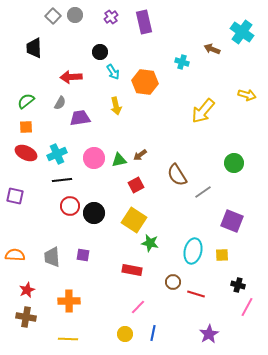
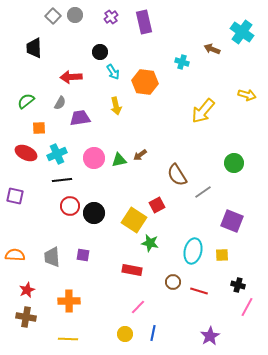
orange square at (26, 127): moved 13 px right, 1 px down
red square at (136, 185): moved 21 px right, 20 px down
red line at (196, 294): moved 3 px right, 3 px up
purple star at (209, 334): moved 1 px right, 2 px down
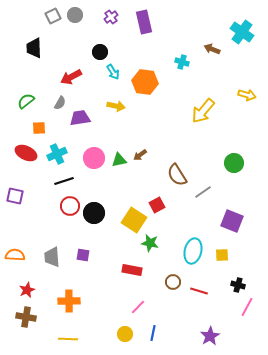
gray square at (53, 16): rotated 21 degrees clockwise
red arrow at (71, 77): rotated 25 degrees counterclockwise
yellow arrow at (116, 106): rotated 66 degrees counterclockwise
black line at (62, 180): moved 2 px right, 1 px down; rotated 12 degrees counterclockwise
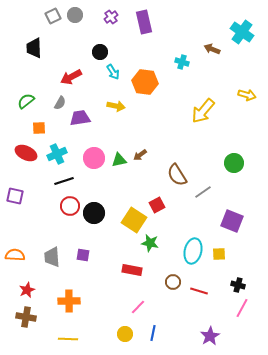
yellow square at (222, 255): moved 3 px left, 1 px up
pink line at (247, 307): moved 5 px left, 1 px down
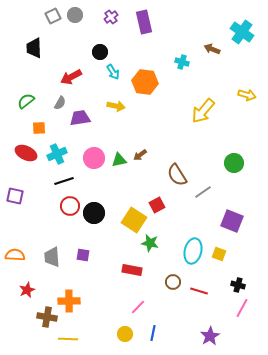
yellow square at (219, 254): rotated 24 degrees clockwise
brown cross at (26, 317): moved 21 px right
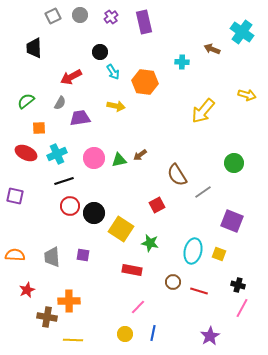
gray circle at (75, 15): moved 5 px right
cyan cross at (182, 62): rotated 16 degrees counterclockwise
yellow square at (134, 220): moved 13 px left, 9 px down
yellow line at (68, 339): moved 5 px right, 1 px down
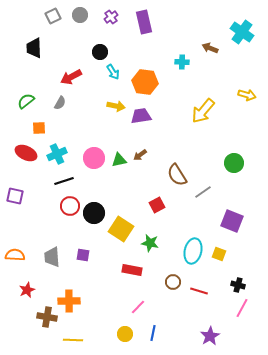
brown arrow at (212, 49): moved 2 px left, 1 px up
purple trapezoid at (80, 118): moved 61 px right, 2 px up
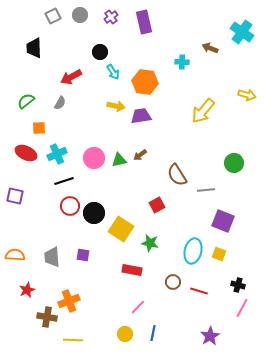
gray line at (203, 192): moved 3 px right, 2 px up; rotated 30 degrees clockwise
purple square at (232, 221): moved 9 px left
orange cross at (69, 301): rotated 20 degrees counterclockwise
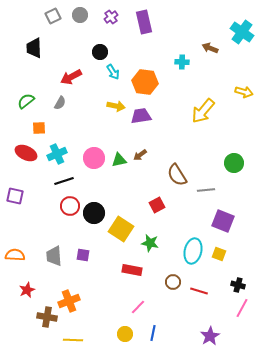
yellow arrow at (247, 95): moved 3 px left, 3 px up
gray trapezoid at (52, 257): moved 2 px right, 1 px up
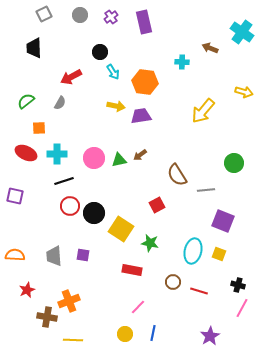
gray square at (53, 16): moved 9 px left, 2 px up
cyan cross at (57, 154): rotated 24 degrees clockwise
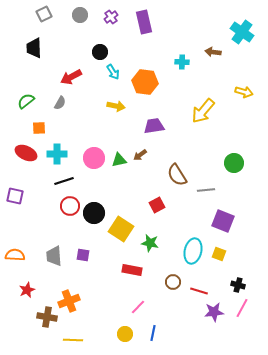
brown arrow at (210, 48): moved 3 px right, 4 px down; rotated 14 degrees counterclockwise
purple trapezoid at (141, 116): moved 13 px right, 10 px down
purple star at (210, 336): moved 4 px right, 24 px up; rotated 24 degrees clockwise
